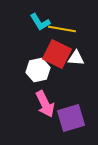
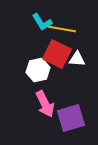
cyan L-shape: moved 2 px right
white triangle: moved 1 px right, 1 px down
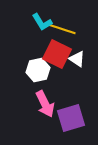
yellow line: rotated 8 degrees clockwise
white triangle: rotated 30 degrees clockwise
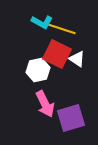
cyan L-shape: rotated 30 degrees counterclockwise
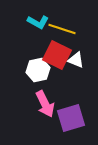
cyan L-shape: moved 4 px left
red square: moved 1 px down
white triangle: moved 1 px left, 1 px down; rotated 12 degrees counterclockwise
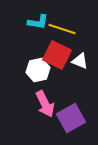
cyan L-shape: rotated 20 degrees counterclockwise
white triangle: moved 4 px right, 1 px down
purple square: rotated 12 degrees counterclockwise
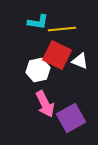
yellow line: rotated 24 degrees counterclockwise
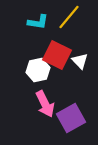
yellow line: moved 7 px right, 12 px up; rotated 44 degrees counterclockwise
white triangle: rotated 24 degrees clockwise
